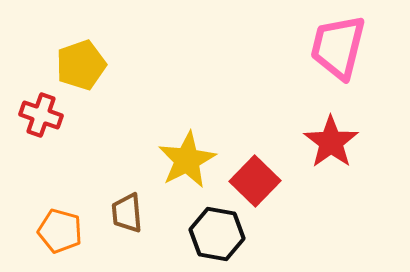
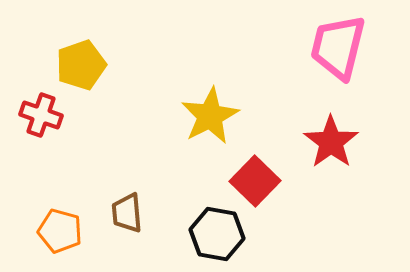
yellow star: moved 23 px right, 44 px up
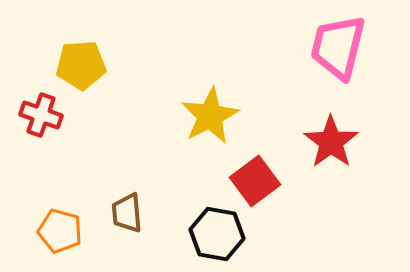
yellow pentagon: rotated 15 degrees clockwise
red square: rotated 9 degrees clockwise
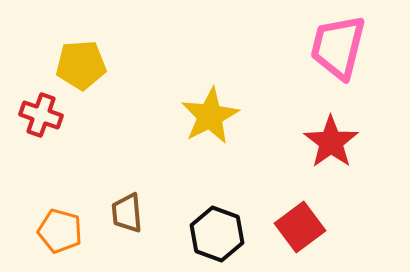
red square: moved 45 px right, 46 px down
black hexagon: rotated 10 degrees clockwise
